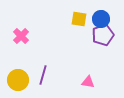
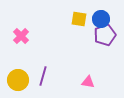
purple pentagon: moved 2 px right
purple line: moved 1 px down
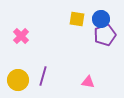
yellow square: moved 2 px left
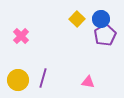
yellow square: rotated 35 degrees clockwise
purple pentagon: rotated 10 degrees counterclockwise
purple line: moved 2 px down
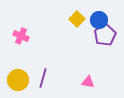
blue circle: moved 2 px left, 1 px down
pink cross: rotated 21 degrees counterclockwise
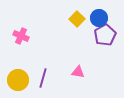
blue circle: moved 2 px up
pink triangle: moved 10 px left, 10 px up
